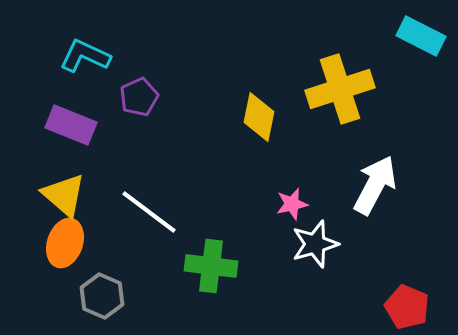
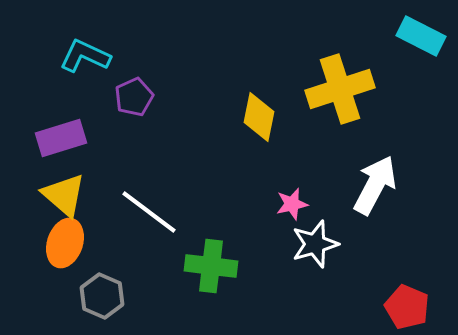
purple pentagon: moved 5 px left
purple rectangle: moved 10 px left, 13 px down; rotated 39 degrees counterclockwise
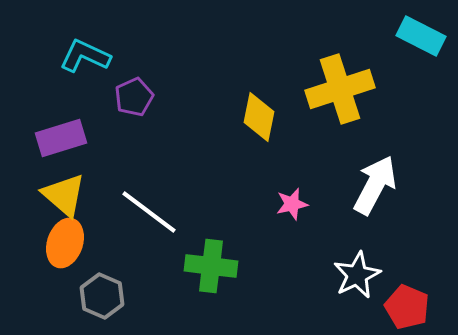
white star: moved 42 px right, 31 px down; rotated 9 degrees counterclockwise
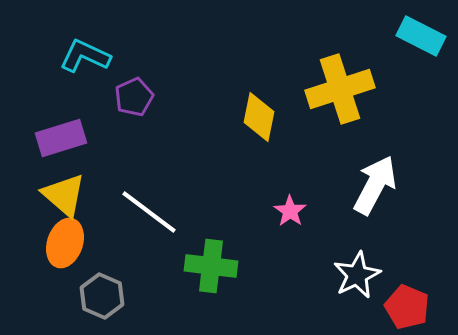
pink star: moved 2 px left, 7 px down; rotated 24 degrees counterclockwise
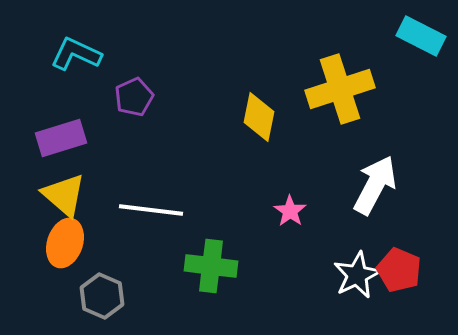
cyan L-shape: moved 9 px left, 2 px up
white line: moved 2 px right, 2 px up; rotated 30 degrees counterclockwise
red pentagon: moved 8 px left, 37 px up
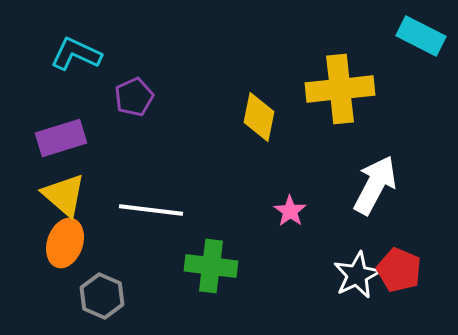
yellow cross: rotated 12 degrees clockwise
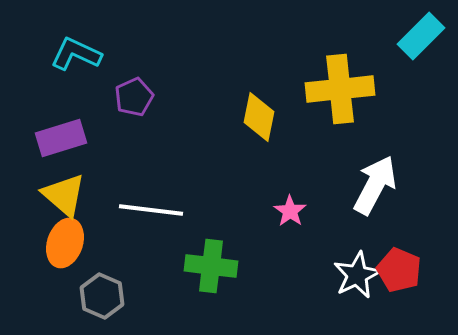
cyan rectangle: rotated 72 degrees counterclockwise
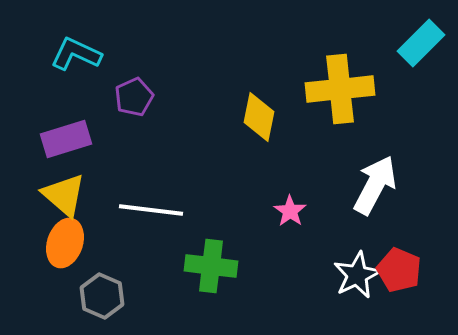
cyan rectangle: moved 7 px down
purple rectangle: moved 5 px right, 1 px down
